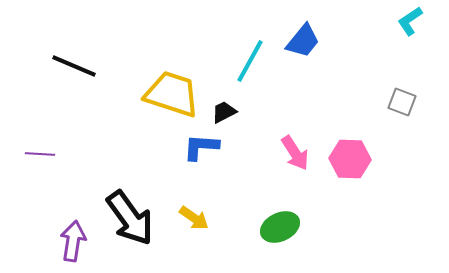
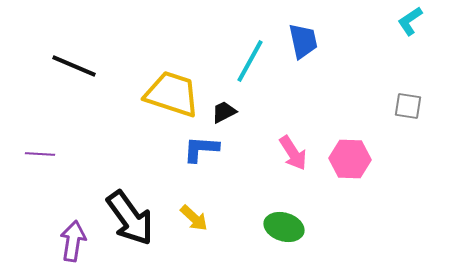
blue trapezoid: rotated 51 degrees counterclockwise
gray square: moved 6 px right, 4 px down; rotated 12 degrees counterclockwise
blue L-shape: moved 2 px down
pink arrow: moved 2 px left
yellow arrow: rotated 8 degrees clockwise
green ellipse: moved 4 px right; rotated 42 degrees clockwise
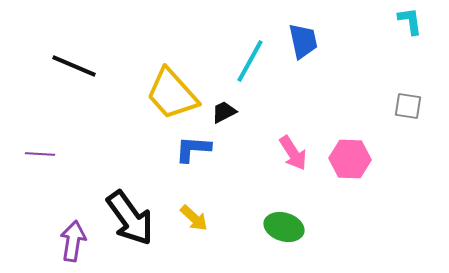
cyan L-shape: rotated 116 degrees clockwise
yellow trapezoid: rotated 150 degrees counterclockwise
blue L-shape: moved 8 px left
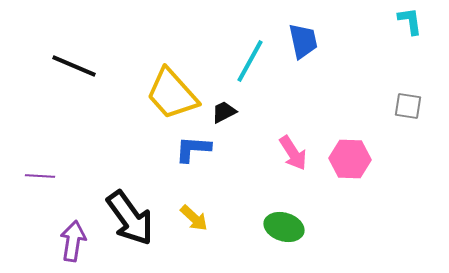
purple line: moved 22 px down
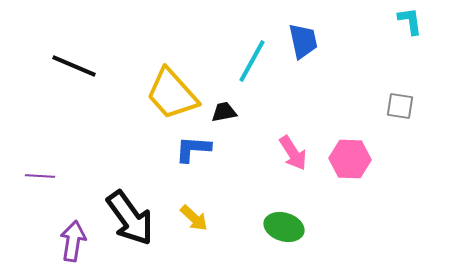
cyan line: moved 2 px right
gray square: moved 8 px left
black trapezoid: rotated 16 degrees clockwise
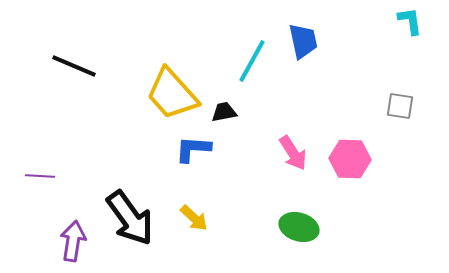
green ellipse: moved 15 px right
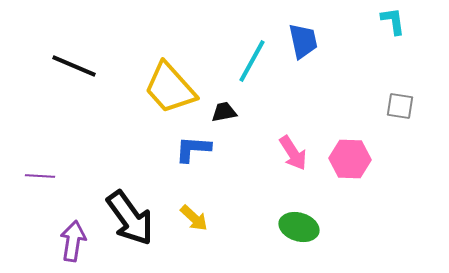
cyan L-shape: moved 17 px left
yellow trapezoid: moved 2 px left, 6 px up
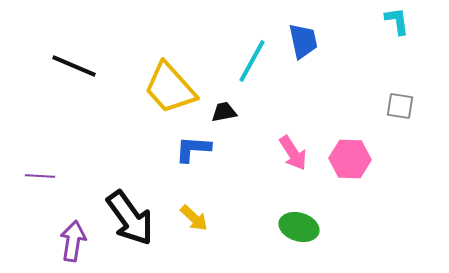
cyan L-shape: moved 4 px right
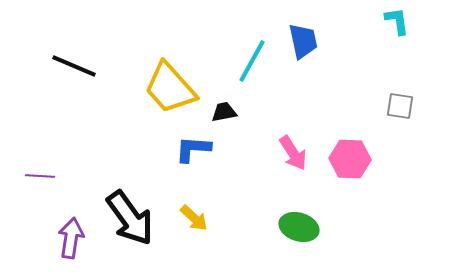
purple arrow: moved 2 px left, 3 px up
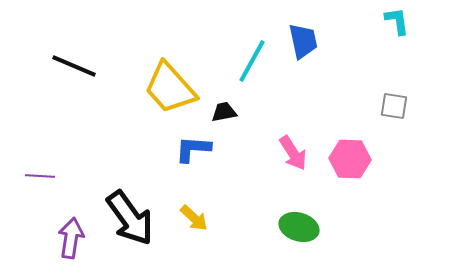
gray square: moved 6 px left
